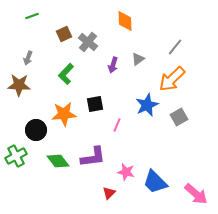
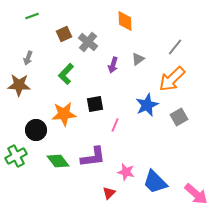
pink line: moved 2 px left
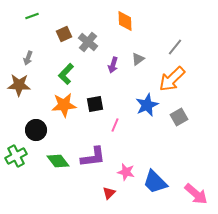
orange star: moved 9 px up
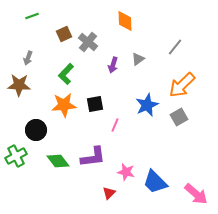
orange arrow: moved 10 px right, 6 px down
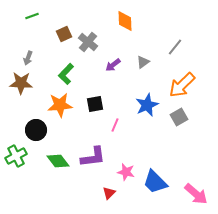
gray triangle: moved 5 px right, 3 px down
purple arrow: rotated 35 degrees clockwise
brown star: moved 2 px right, 2 px up
orange star: moved 4 px left
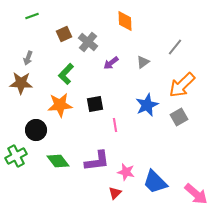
purple arrow: moved 2 px left, 2 px up
pink line: rotated 32 degrees counterclockwise
purple L-shape: moved 4 px right, 4 px down
red triangle: moved 6 px right
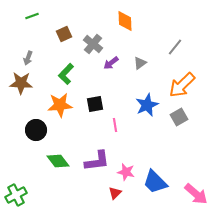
gray cross: moved 5 px right, 2 px down
gray triangle: moved 3 px left, 1 px down
green cross: moved 39 px down
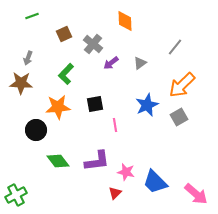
orange star: moved 2 px left, 2 px down
